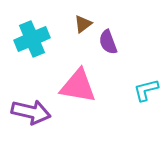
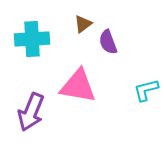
cyan cross: rotated 20 degrees clockwise
purple arrow: rotated 99 degrees clockwise
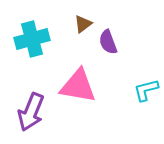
cyan cross: rotated 12 degrees counterclockwise
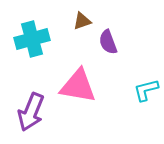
brown triangle: moved 1 px left, 3 px up; rotated 18 degrees clockwise
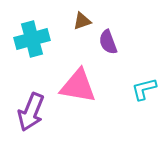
cyan L-shape: moved 2 px left, 1 px up
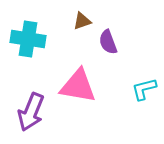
cyan cross: moved 4 px left; rotated 24 degrees clockwise
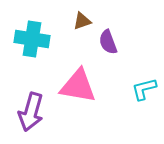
cyan cross: moved 4 px right
purple arrow: rotated 6 degrees counterclockwise
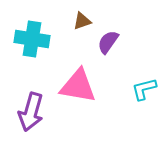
purple semicircle: rotated 55 degrees clockwise
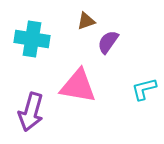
brown triangle: moved 4 px right
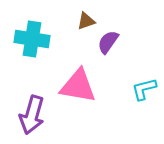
purple arrow: moved 1 px right, 3 px down
